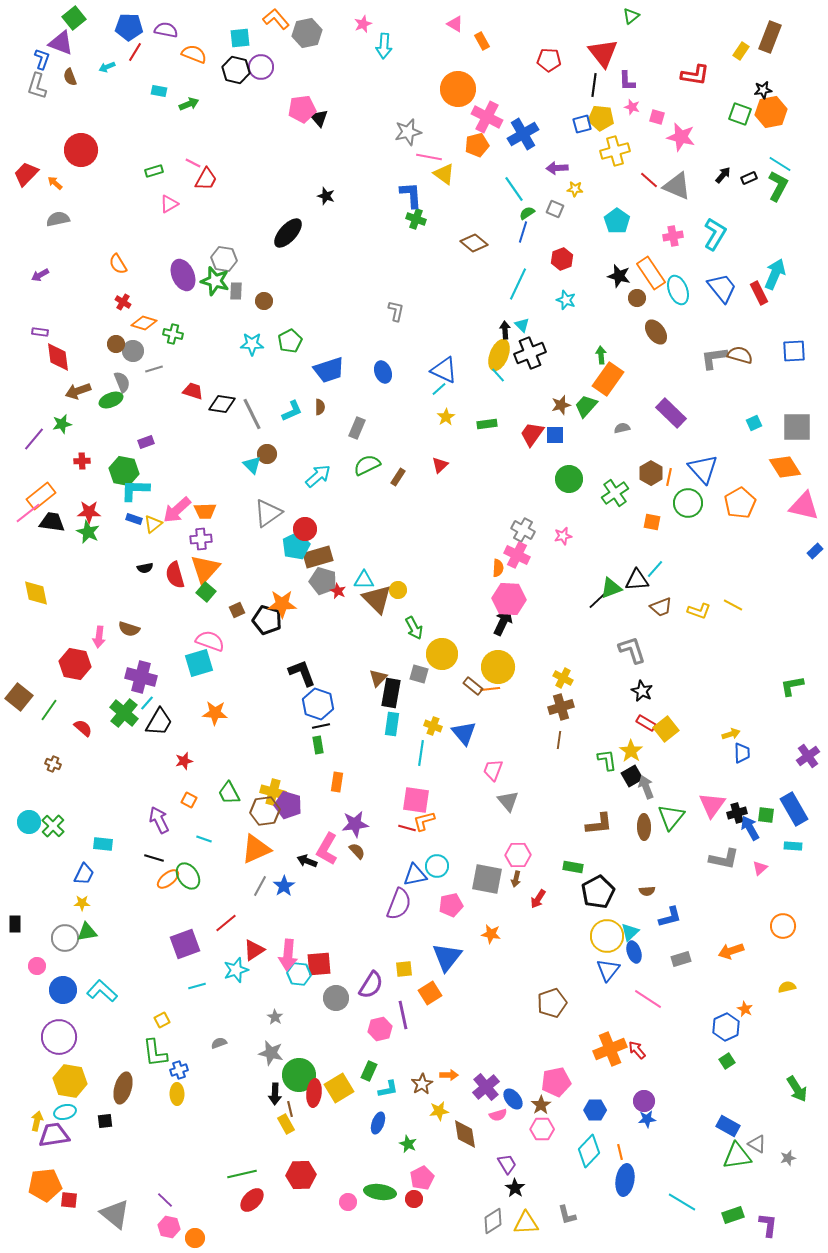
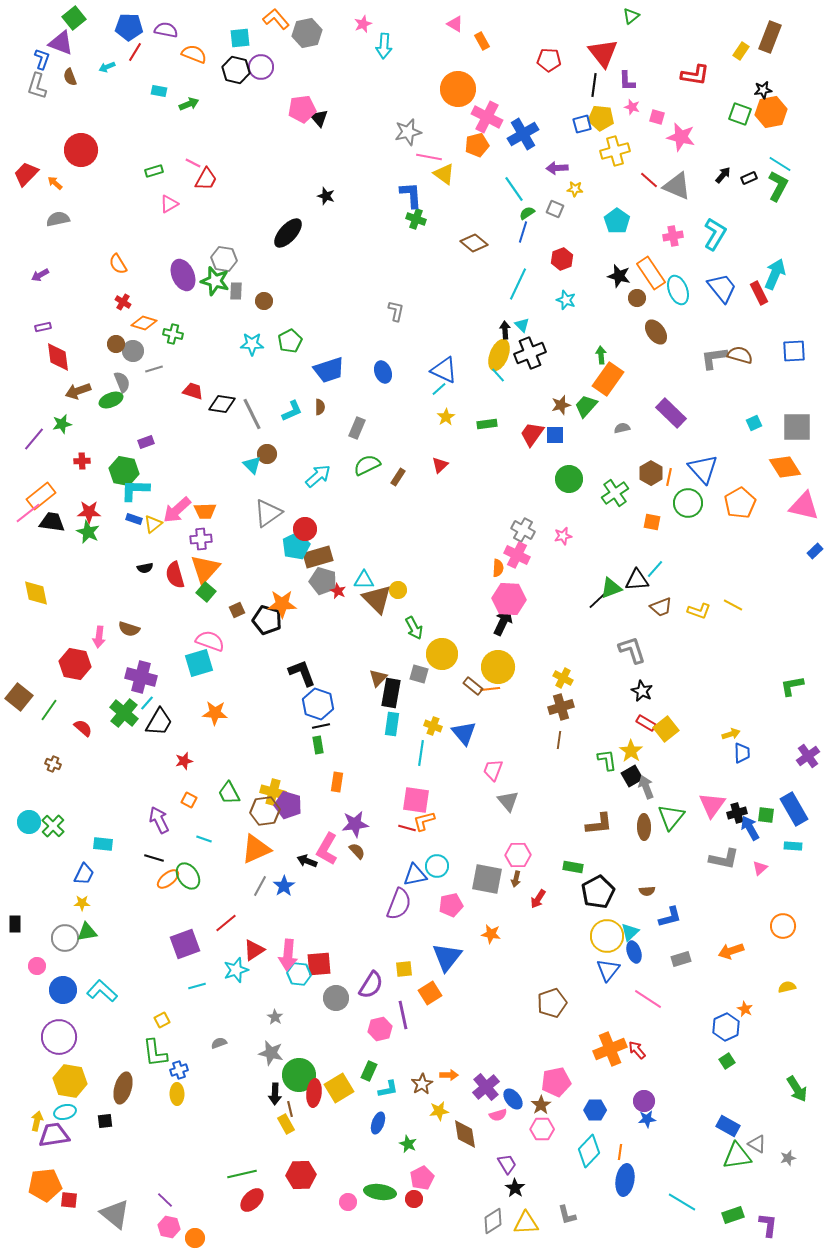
purple rectangle at (40, 332): moved 3 px right, 5 px up; rotated 21 degrees counterclockwise
orange line at (620, 1152): rotated 21 degrees clockwise
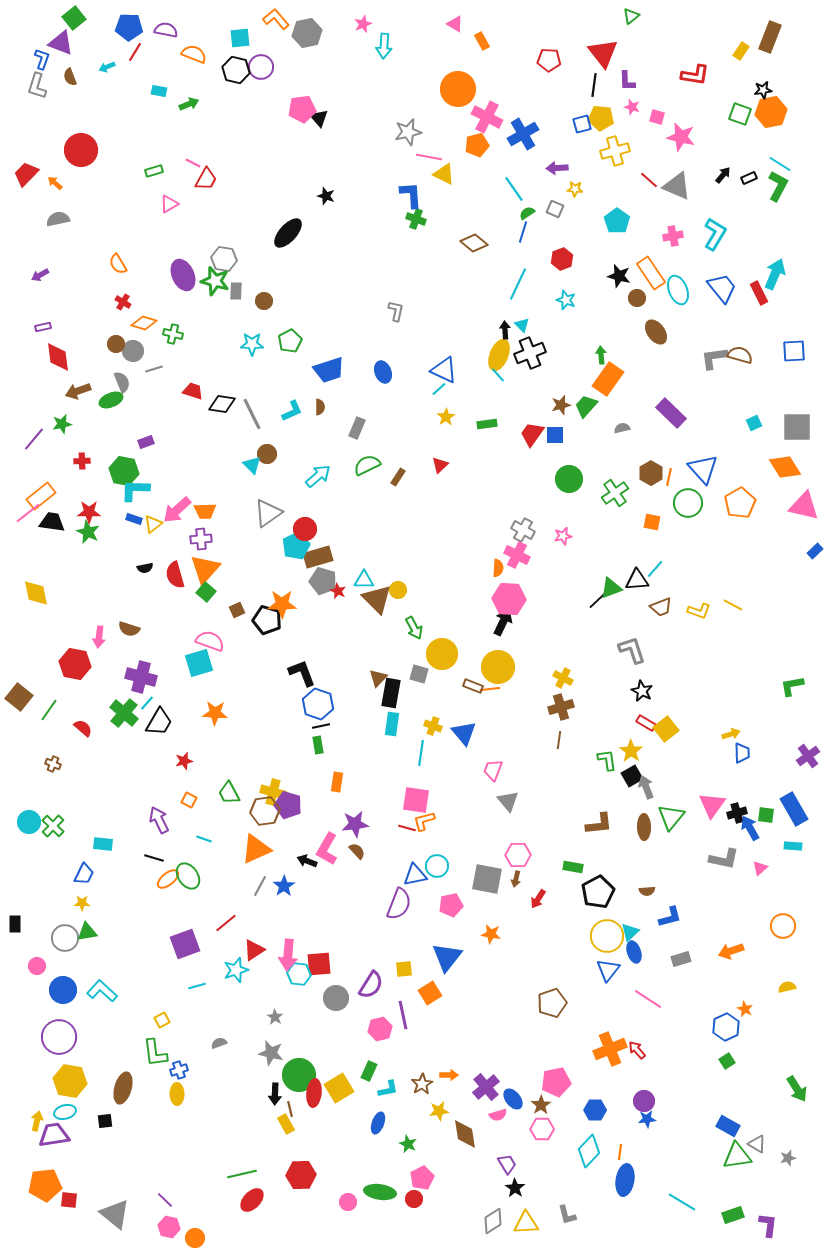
yellow triangle at (444, 174): rotated 10 degrees counterclockwise
brown rectangle at (473, 686): rotated 18 degrees counterclockwise
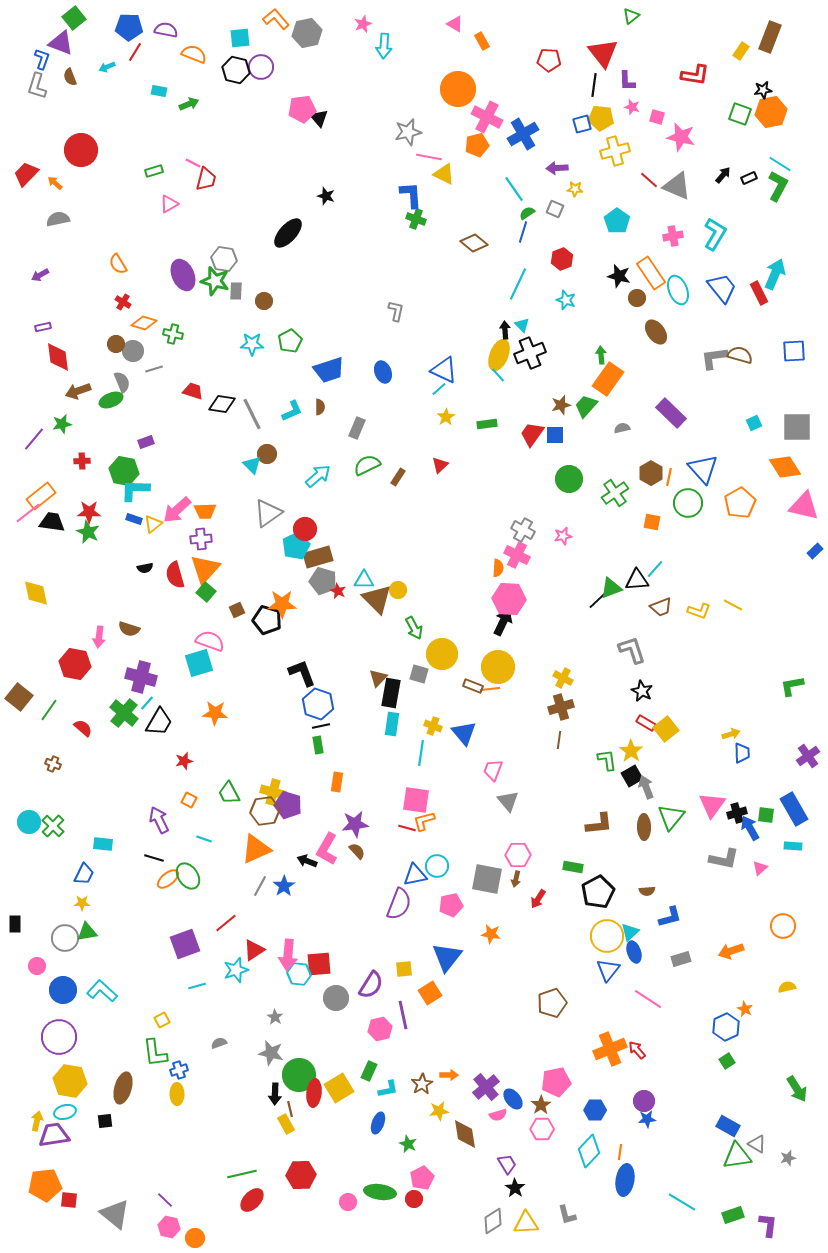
red trapezoid at (206, 179): rotated 15 degrees counterclockwise
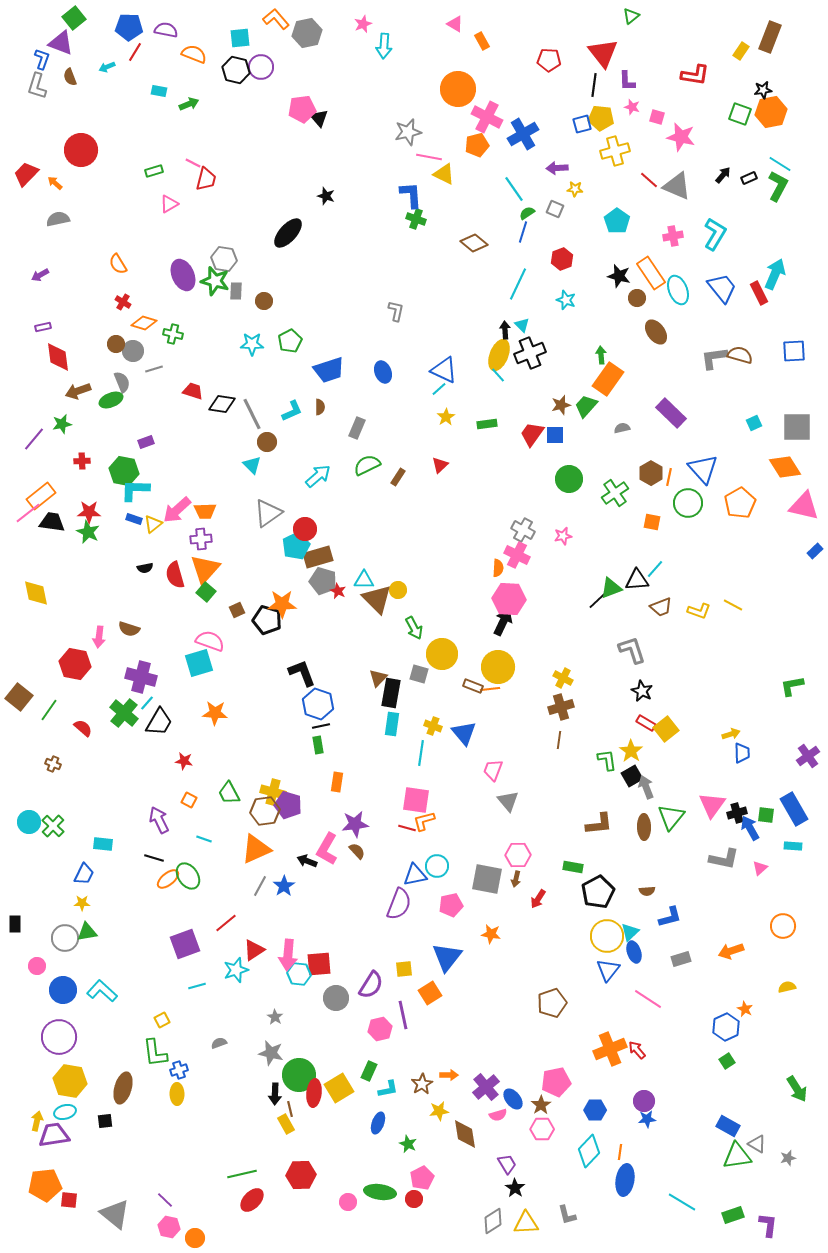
brown circle at (267, 454): moved 12 px up
red star at (184, 761): rotated 24 degrees clockwise
